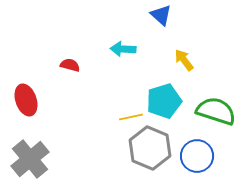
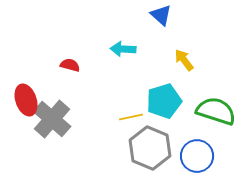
gray cross: moved 22 px right, 40 px up; rotated 9 degrees counterclockwise
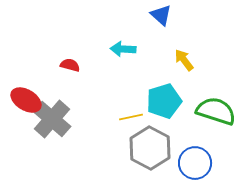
red ellipse: rotated 40 degrees counterclockwise
gray hexagon: rotated 6 degrees clockwise
blue circle: moved 2 px left, 7 px down
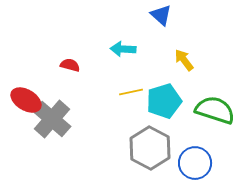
green semicircle: moved 1 px left, 1 px up
yellow line: moved 25 px up
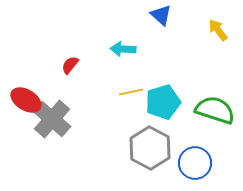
yellow arrow: moved 34 px right, 30 px up
red semicircle: rotated 66 degrees counterclockwise
cyan pentagon: moved 1 px left, 1 px down
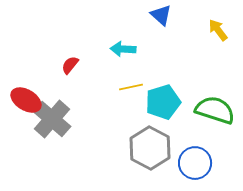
yellow line: moved 5 px up
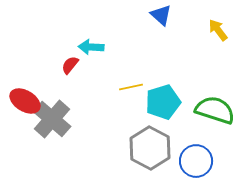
cyan arrow: moved 32 px left, 2 px up
red ellipse: moved 1 px left, 1 px down
blue circle: moved 1 px right, 2 px up
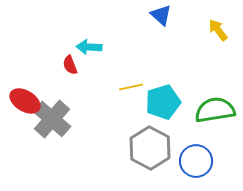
cyan arrow: moved 2 px left
red semicircle: rotated 60 degrees counterclockwise
green semicircle: rotated 27 degrees counterclockwise
